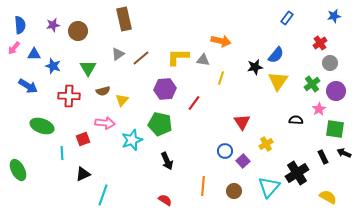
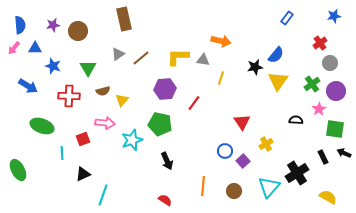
blue triangle at (34, 54): moved 1 px right, 6 px up
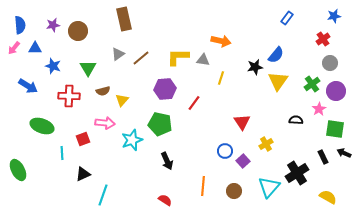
red cross at (320, 43): moved 3 px right, 4 px up
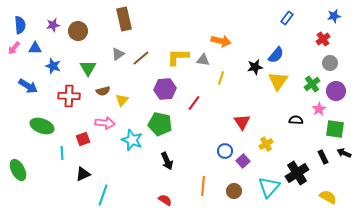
cyan star at (132, 140): rotated 30 degrees counterclockwise
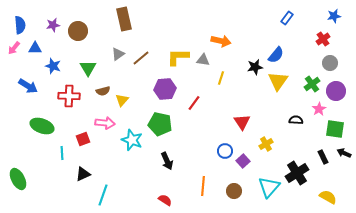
green ellipse at (18, 170): moved 9 px down
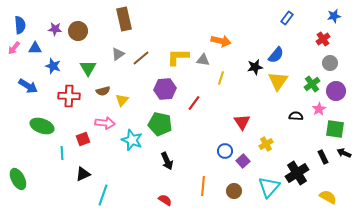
purple star at (53, 25): moved 2 px right, 4 px down; rotated 16 degrees clockwise
black semicircle at (296, 120): moved 4 px up
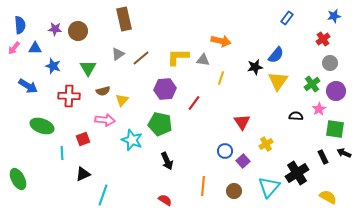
pink arrow at (105, 123): moved 3 px up
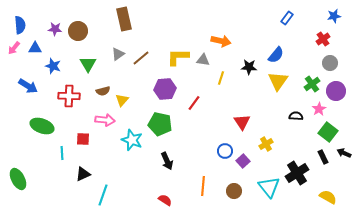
black star at (255, 67): moved 6 px left; rotated 14 degrees clockwise
green triangle at (88, 68): moved 4 px up
green square at (335, 129): moved 7 px left, 3 px down; rotated 30 degrees clockwise
red square at (83, 139): rotated 24 degrees clockwise
cyan triangle at (269, 187): rotated 20 degrees counterclockwise
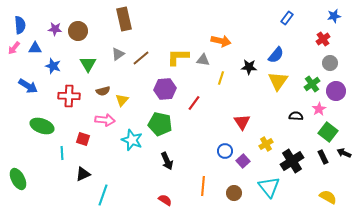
red square at (83, 139): rotated 16 degrees clockwise
black cross at (297, 173): moved 5 px left, 12 px up
brown circle at (234, 191): moved 2 px down
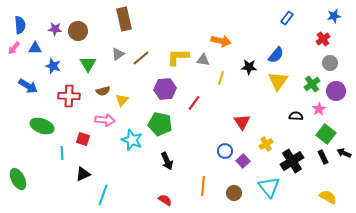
green square at (328, 132): moved 2 px left, 2 px down
